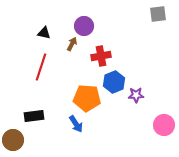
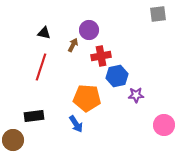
purple circle: moved 5 px right, 4 px down
brown arrow: moved 1 px right, 1 px down
blue hexagon: moved 3 px right, 6 px up; rotated 10 degrees clockwise
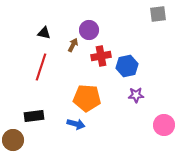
blue hexagon: moved 10 px right, 10 px up
blue arrow: rotated 42 degrees counterclockwise
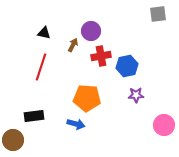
purple circle: moved 2 px right, 1 px down
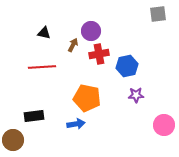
red cross: moved 2 px left, 2 px up
red line: moved 1 px right; rotated 68 degrees clockwise
orange pentagon: rotated 8 degrees clockwise
blue arrow: rotated 24 degrees counterclockwise
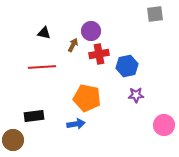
gray square: moved 3 px left
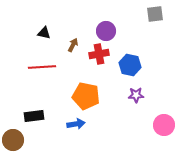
purple circle: moved 15 px right
blue hexagon: moved 3 px right, 1 px up; rotated 25 degrees clockwise
orange pentagon: moved 1 px left, 2 px up
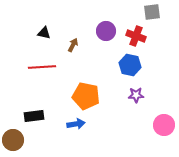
gray square: moved 3 px left, 2 px up
red cross: moved 37 px right, 18 px up; rotated 30 degrees clockwise
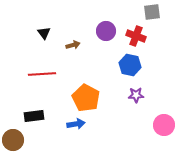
black triangle: rotated 40 degrees clockwise
brown arrow: rotated 48 degrees clockwise
red line: moved 7 px down
orange pentagon: moved 2 px down; rotated 16 degrees clockwise
